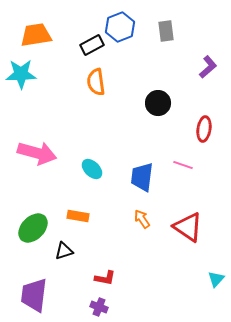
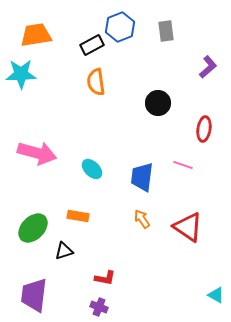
cyan triangle: moved 16 px down; rotated 42 degrees counterclockwise
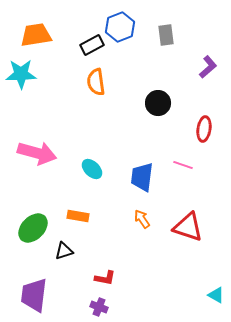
gray rectangle: moved 4 px down
red triangle: rotated 16 degrees counterclockwise
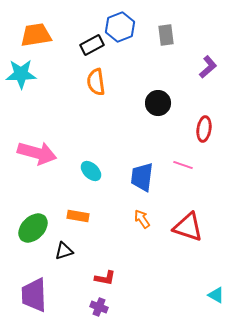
cyan ellipse: moved 1 px left, 2 px down
purple trapezoid: rotated 9 degrees counterclockwise
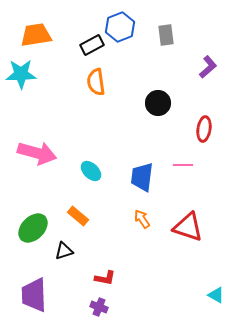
pink line: rotated 18 degrees counterclockwise
orange rectangle: rotated 30 degrees clockwise
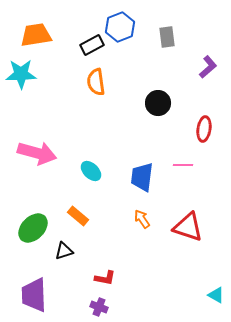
gray rectangle: moved 1 px right, 2 px down
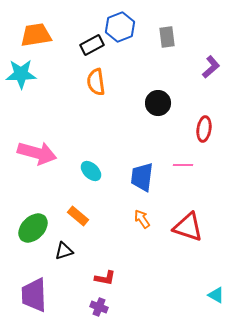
purple L-shape: moved 3 px right
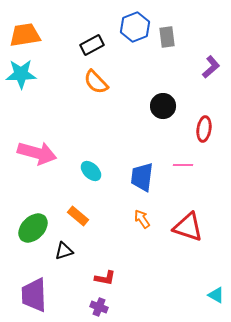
blue hexagon: moved 15 px right
orange trapezoid: moved 11 px left
orange semicircle: rotated 36 degrees counterclockwise
black circle: moved 5 px right, 3 px down
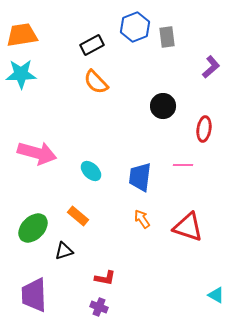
orange trapezoid: moved 3 px left
blue trapezoid: moved 2 px left
